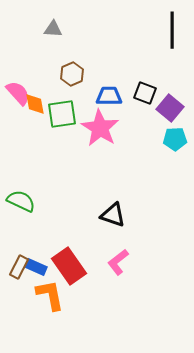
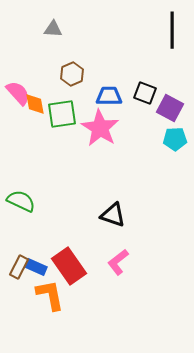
purple square: rotated 12 degrees counterclockwise
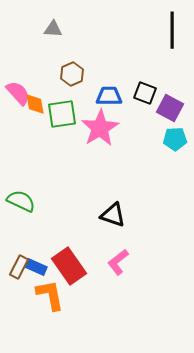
pink star: rotated 9 degrees clockwise
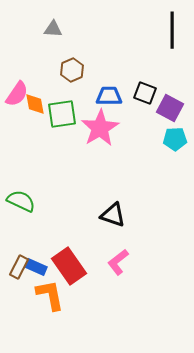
brown hexagon: moved 4 px up
pink semicircle: moved 1 px left, 1 px down; rotated 76 degrees clockwise
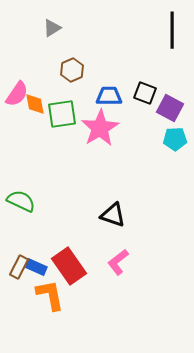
gray triangle: moved 1 px left, 1 px up; rotated 36 degrees counterclockwise
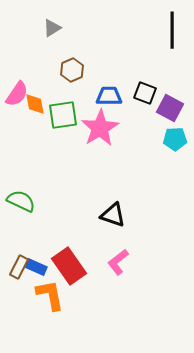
green square: moved 1 px right, 1 px down
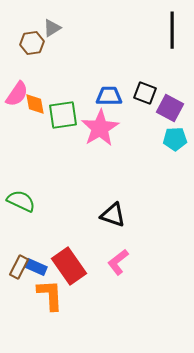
brown hexagon: moved 40 px left, 27 px up; rotated 15 degrees clockwise
orange L-shape: rotated 8 degrees clockwise
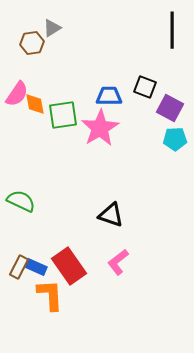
black square: moved 6 px up
black triangle: moved 2 px left
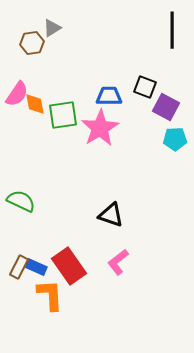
purple square: moved 4 px left, 1 px up
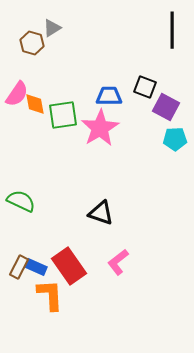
brown hexagon: rotated 25 degrees clockwise
black triangle: moved 10 px left, 2 px up
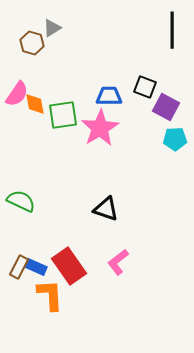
black triangle: moved 5 px right, 4 px up
